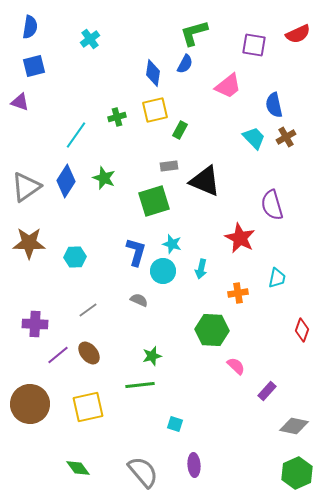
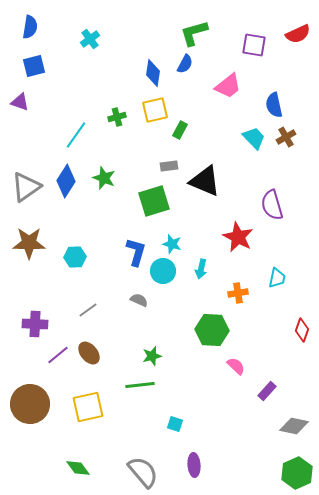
red star at (240, 238): moved 2 px left, 1 px up
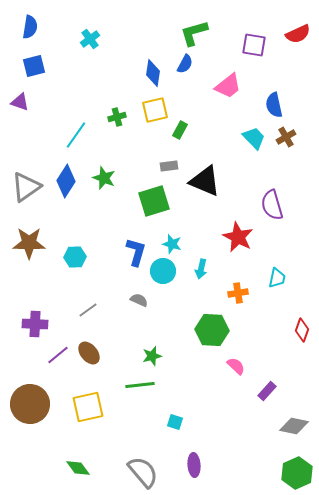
cyan square at (175, 424): moved 2 px up
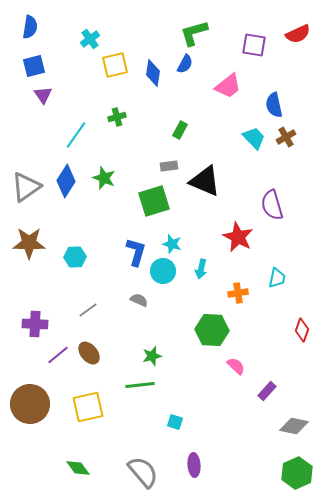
purple triangle at (20, 102): moved 23 px right, 7 px up; rotated 36 degrees clockwise
yellow square at (155, 110): moved 40 px left, 45 px up
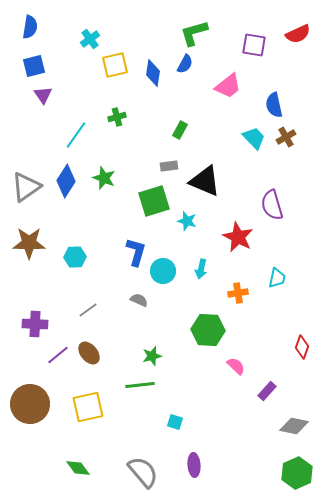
cyan star at (172, 244): moved 15 px right, 23 px up
green hexagon at (212, 330): moved 4 px left
red diamond at (302, 330): moved 17 px down
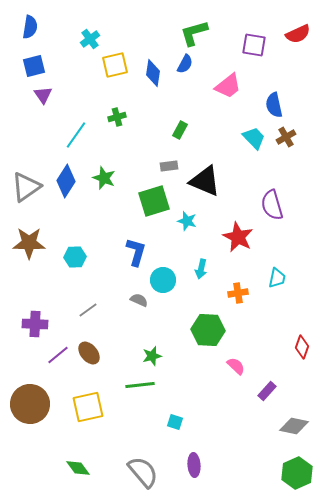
cyan circle at (163, 271): moved 9 px down
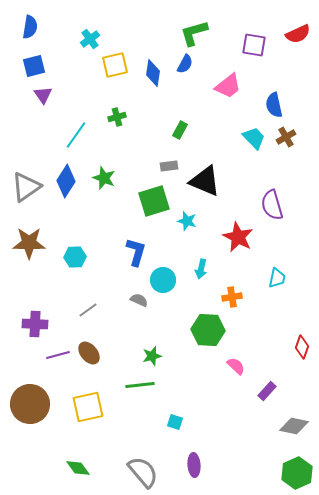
orange cross at (238, 293): moved 6 px left, 4 px down
purple line at (58, 355): rotated 25 degrees clockwise
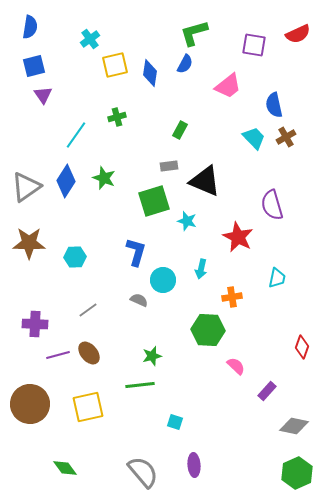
blue diamond at (153, 73): moved 3 px left
green diamond at (78, 468): moved 13 px left
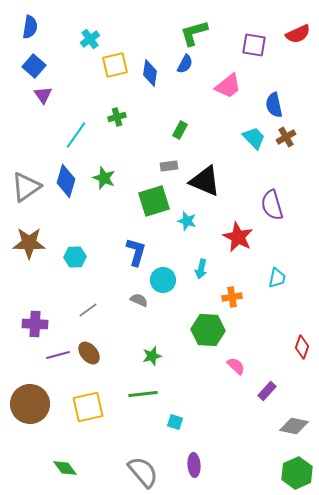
blue square at (34, 66): rotated 35 degrees counterclockwise
blue diamond at (66, 181): rotated 16 degrees counterclockwise
green line at (140, 385): moved 3 px right, 9 px down
